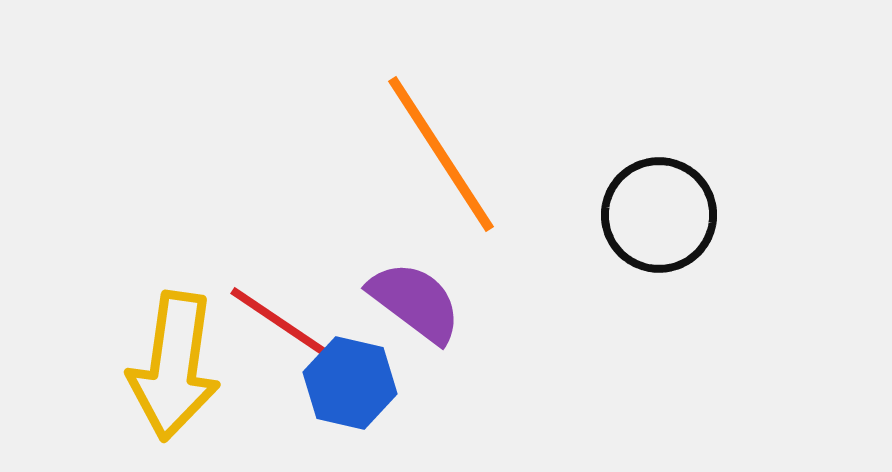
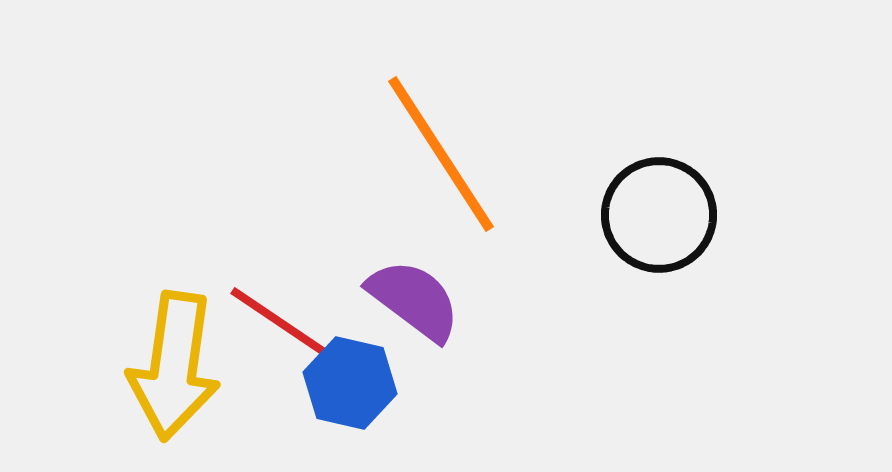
purple semicircle: moved 1 px left, 2 px up
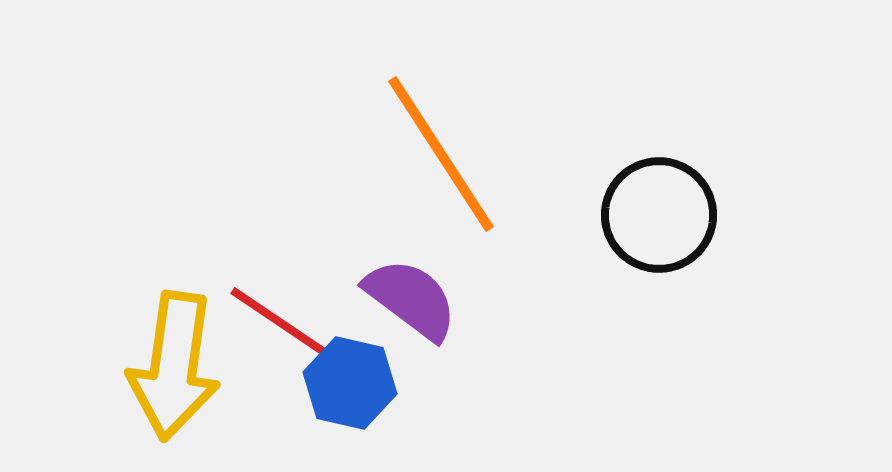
purple semicircle: moved 3 px left, 1 px up
